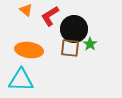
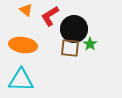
orange ellipse: moved 6 px left, 5 px up
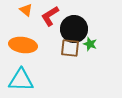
green star: rotated 16 degrees counterclockwise
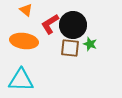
red L-shape: moved 8 px down
black circle: moved 1 px left, 4 px up
orange ellipse: moved 1 px right, 4 px up
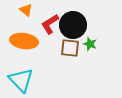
cyan triangle: rotated 44 degrees clockwise
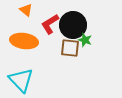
green star: moved 5 px left, 4 px up
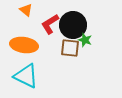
orange ellipse: moved 4 px down
cyan triangle: moved 5 px right, 4 px up; rotated 20 degrees counterclockwise
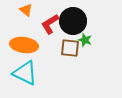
black circle: moved 4 px up
cyan triangle: moved 1 px left, 3 px up
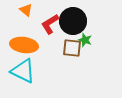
brown square: moved 2 px right
cyan triangle: moved 2 px left, 2 px up
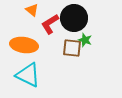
orange triangle: moved 6 px right
black circle: moved 1 px right, 3 px up
cyan triangle: moved 5 px right, 4 px down
